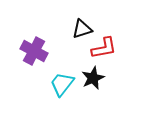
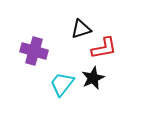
black triangle: moved 1 px left
purple cross: rotated 12 degrees counterclockwise
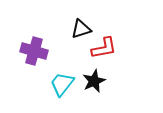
black star: moved 1 px right, 3 px down
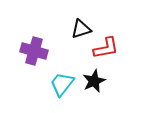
red L-shape: moved 2 px right
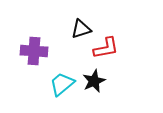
purple cross: rotated 12 degrees counterclockwise
cyan trapezoid: rotated 12 degrees clockwise
